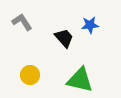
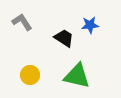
black trapezoid: rotated 15 degrees counterclockwise
green triangle: moved 3 px left, 4 px up
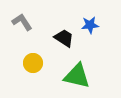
yellow circle: moved 3 px right, 12 px up
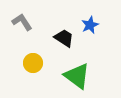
blue star: rotated 18 degrees counterclockwise
green triangle: rotated 24 degrees clockwise
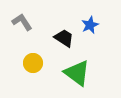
green triangle: moved 3 px up
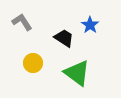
blue star: rotated 12 degrees counterclockwise
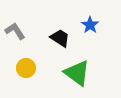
gray L-shape: moved 7 px left, 9 px down
black trapezoid: moved 4 px left
yellow circle: moved 7 px left, 5 px down
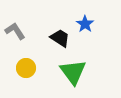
blue star: moved 5 px left, 1 px up
green triangle: moved 4 px left, 1 px up; rotated 16 degrees clockwise
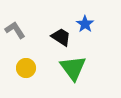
gray L-shape: moved 1 px up
black trapezoid: moved 1 px right, 1 px up
green triangle: moved 4 px up
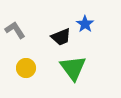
black trapezoid: rotated 125 degrees clockwise
